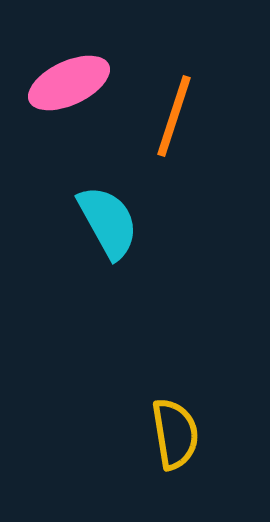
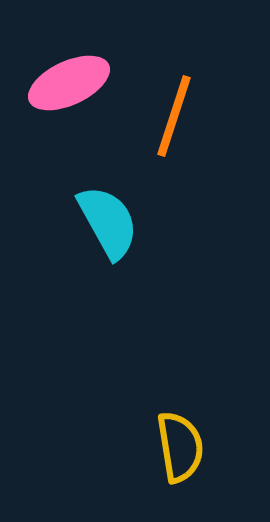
yellow semicircle: moved 5 px right, 13 px down
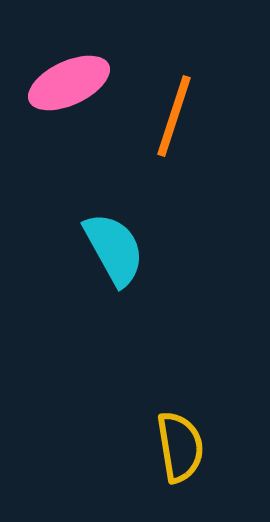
cyan semicircle: moved 6 px right, 27 px down
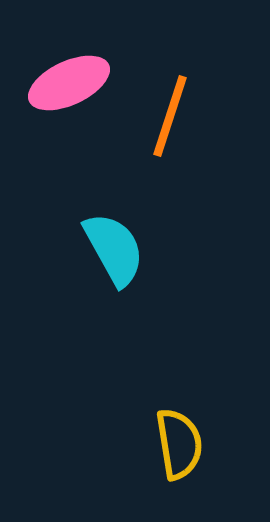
orange line: moved 4 px left
yellow semicircle: moved 1 px left, 3 px up
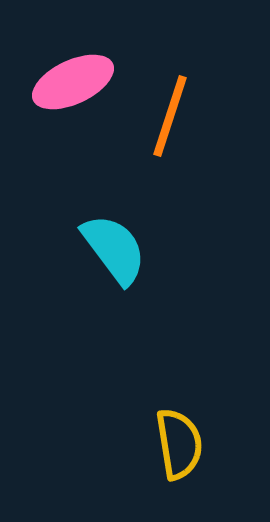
pink ellipse: moved 4 px right, 1 px up
cyan semicircle: rotated 8 degrees counterclockwise
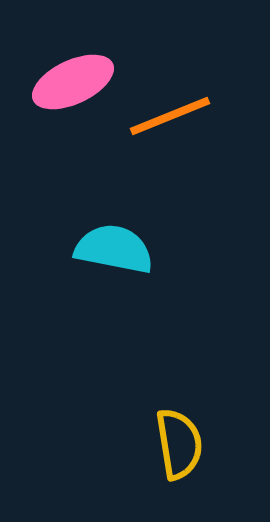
orange line: rotated 50 degrees clockwise
cyan semicircle: rotated 42 degrees counterclockwise
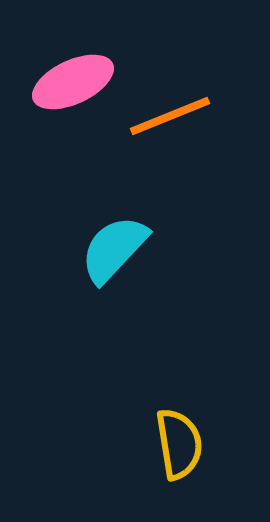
cyan semicircle: rotated 58 degrees counterclockwise
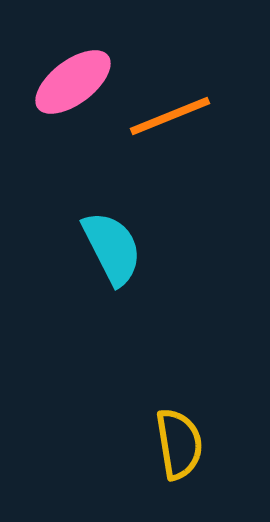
pink ellipse: rotated 12 degrees counterclockwise
cyan semicircle: moved 2 px left, 1 px up; rotated 110 degrees clockwise
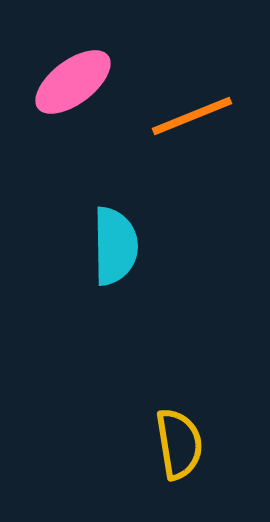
orange line: moved 22 px right
cyan semicircle: moved 3 px right, 2 px up; rotated 26 degrees clockwise
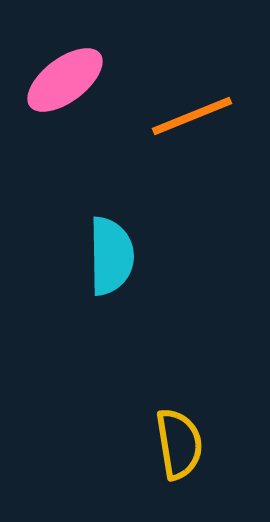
pink ellipse: moved 8 px left, 2 px up
cyan semicircle: moved 4 px left, 10 px down
